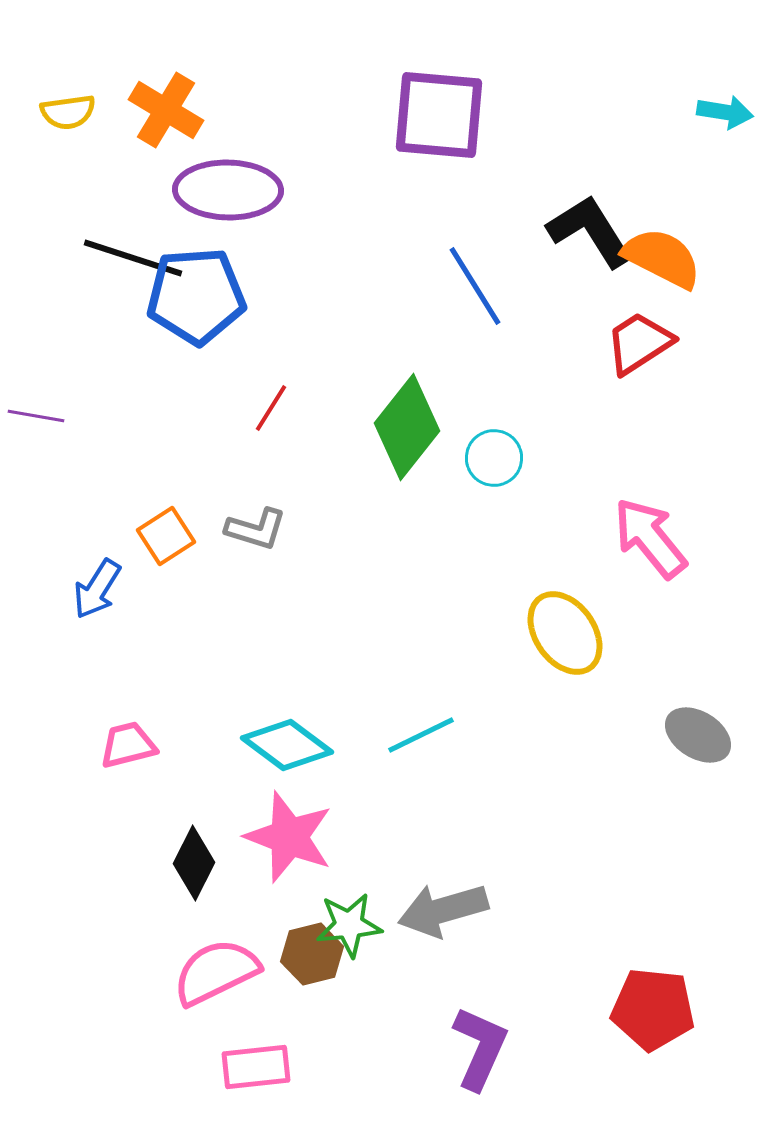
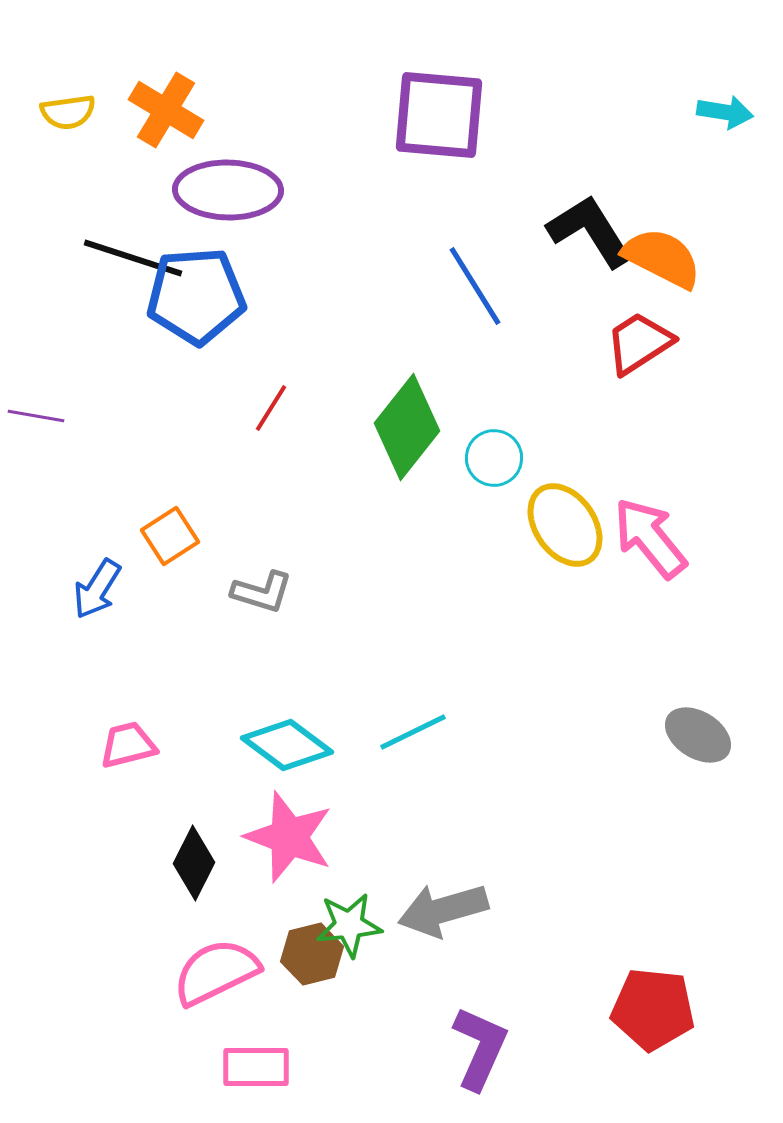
gray L-shape: moved 6 px right, 63 px down
orange square: moved 4 px right
yellow ellipse: moved 108 px up
cyan line: moved 8 px left, 3 px up
pink rectangle: rotated 6 degrees clockwise
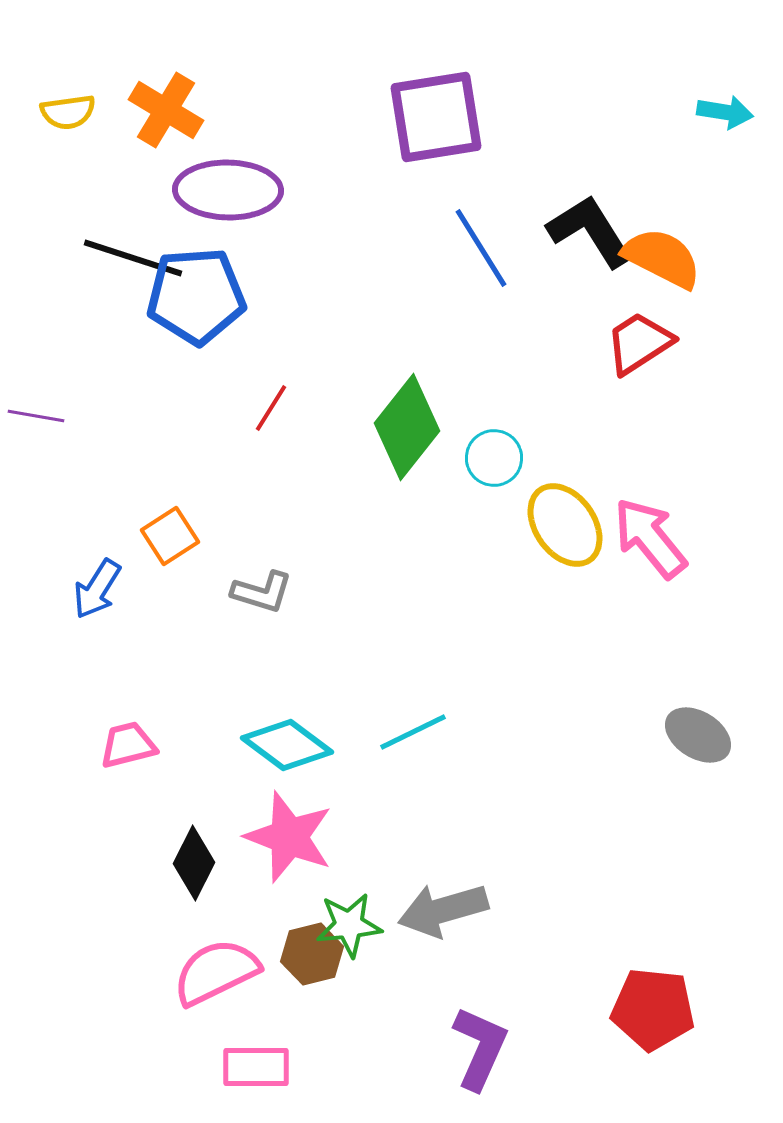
purple square: moved 3 px left, 2 px down; rotated 14 degrees counterclockwise
blue line: moved 6 px right, 38 px up
